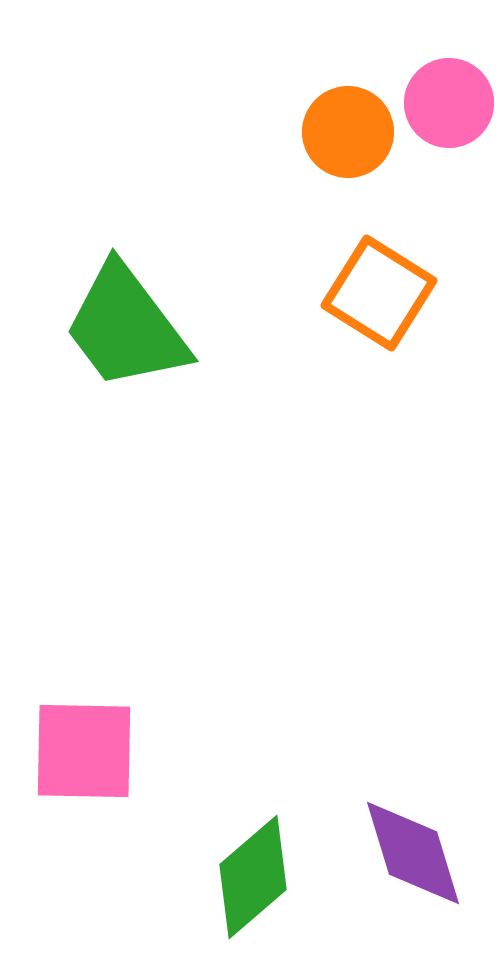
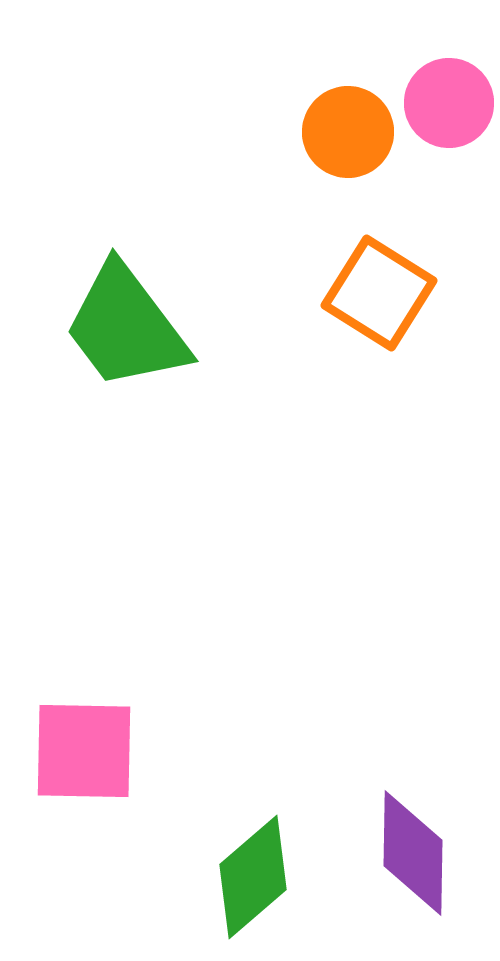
purple diamond: rotated 18 degrees clockwise
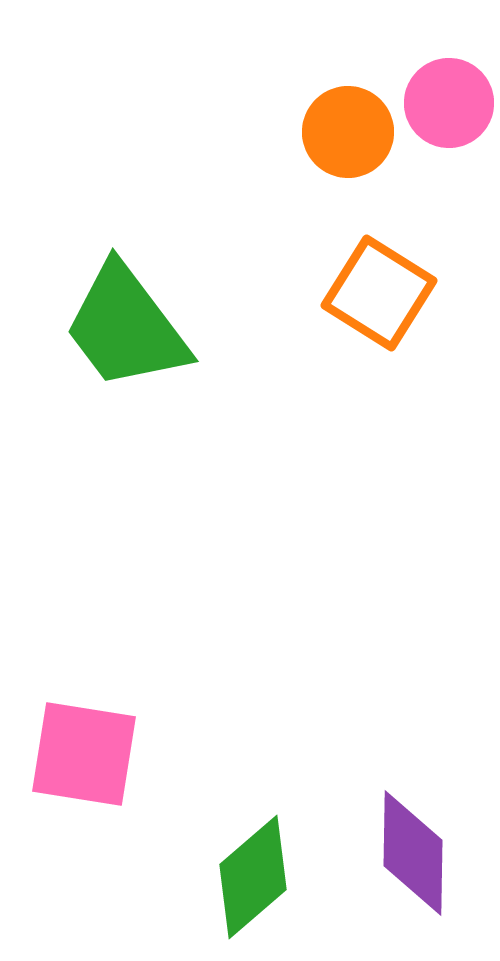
pink square: moved 3 px down; rotated 8 degrees clockwise
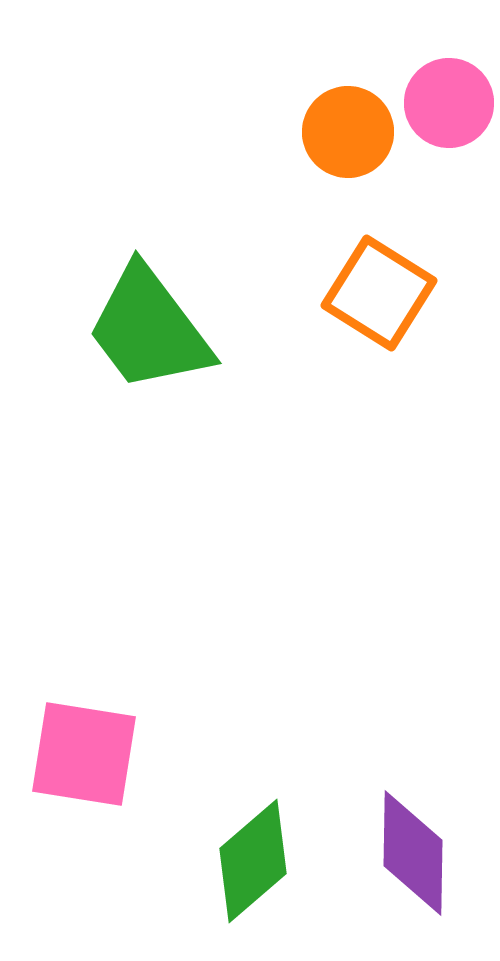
green trapezoid: moved 23 px right, 2 px down
green diamond: moved 16 px up
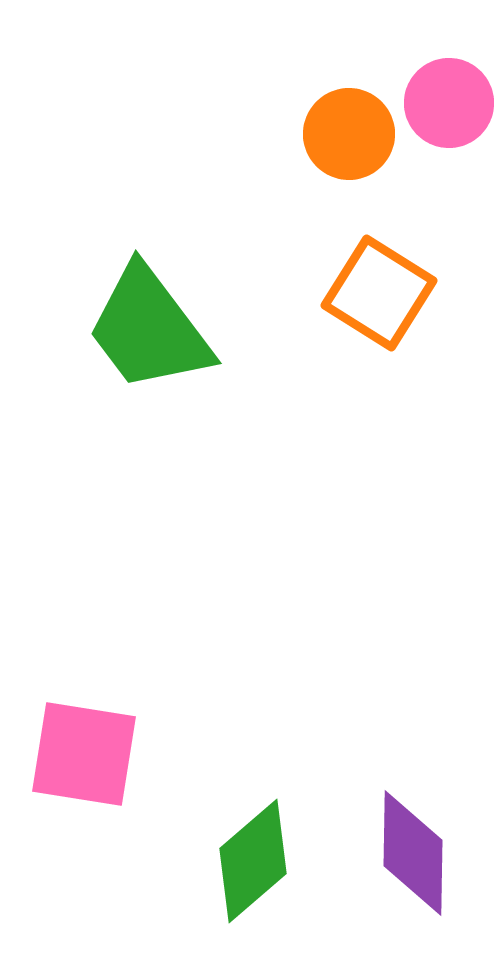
orange circle: moved 1 px right, 2 px down
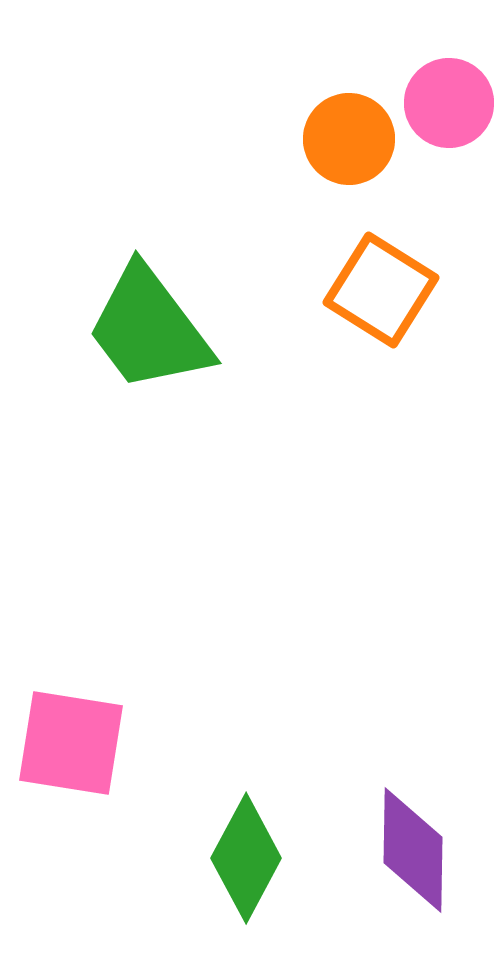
orange circle: moved 5 px down
orange square: moved 2 px right, 3 px up
pink square: moved 13 px left, 11 px up
purple diamond: moved 3 px up
green diamond: moved 7 px left, 3 px up; rotated 21 degrees counterclockwise
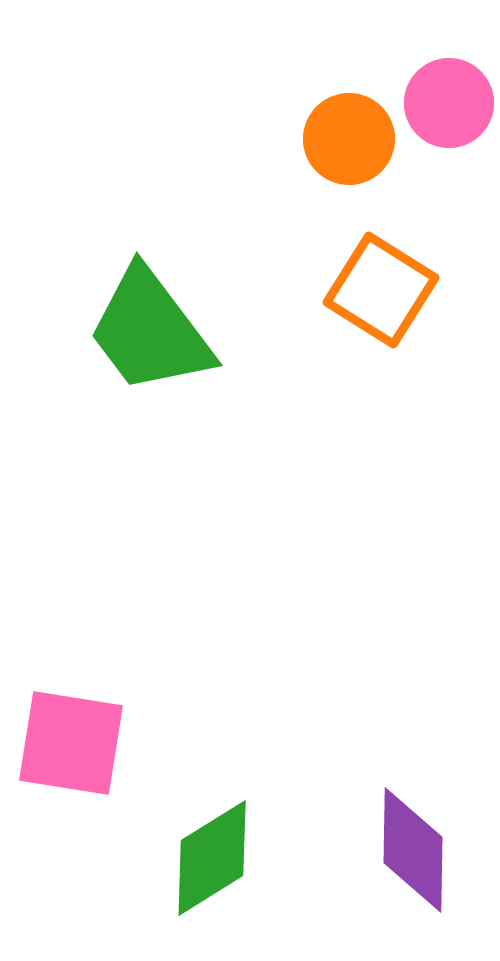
green trapezoid: moved 1 px right, 2 px down
green diamond: moved 34 px left; rotated 30 degrees clockwise
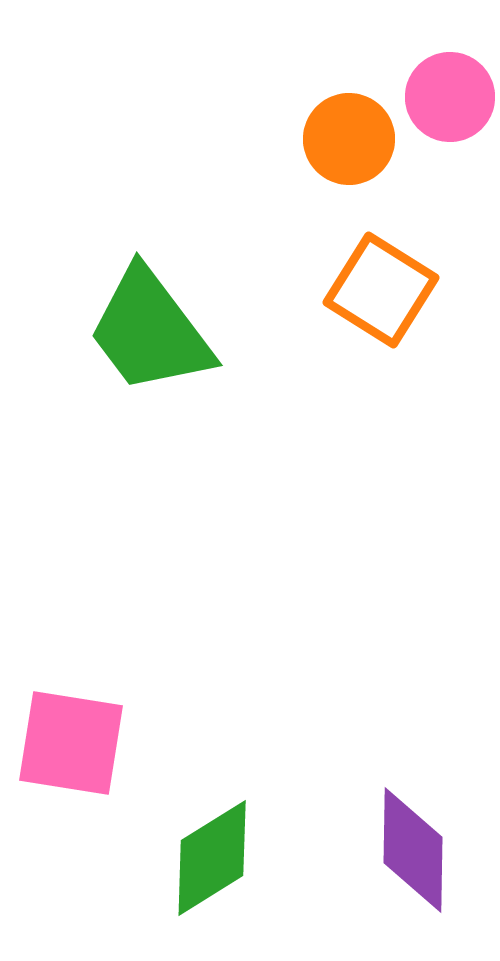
pink circle: moved 1 px right, 6 px up
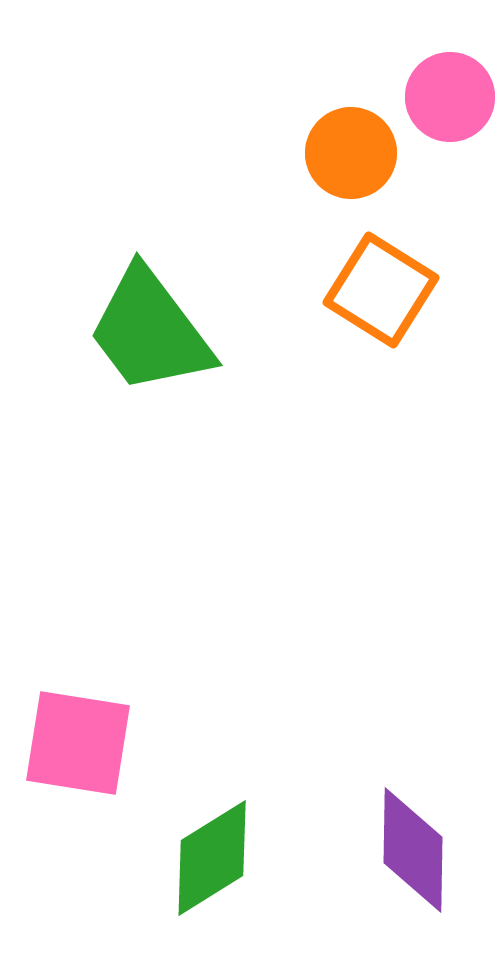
orange circle: moved 2 px right, 14 px down
pink square: moved 7 px right
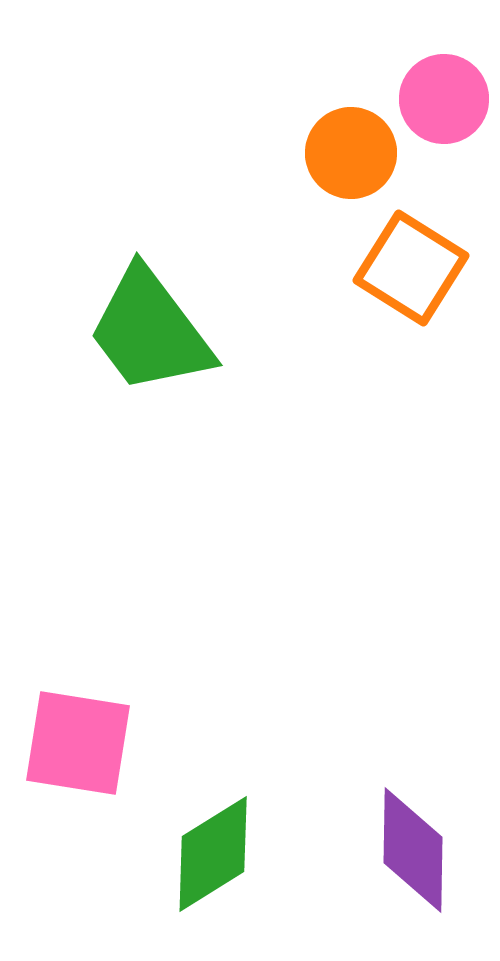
pink circle: moved 6 px left, 2 px down
orange square: moved 30 px right, 22 px up
green diamond: moved 1 px right, 4 px up
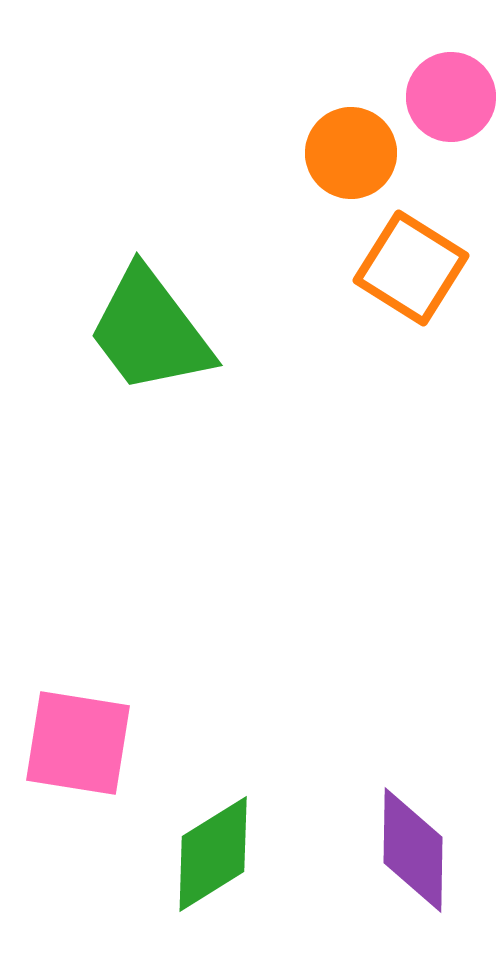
pink circle: moved 7 px right, 2 px up
